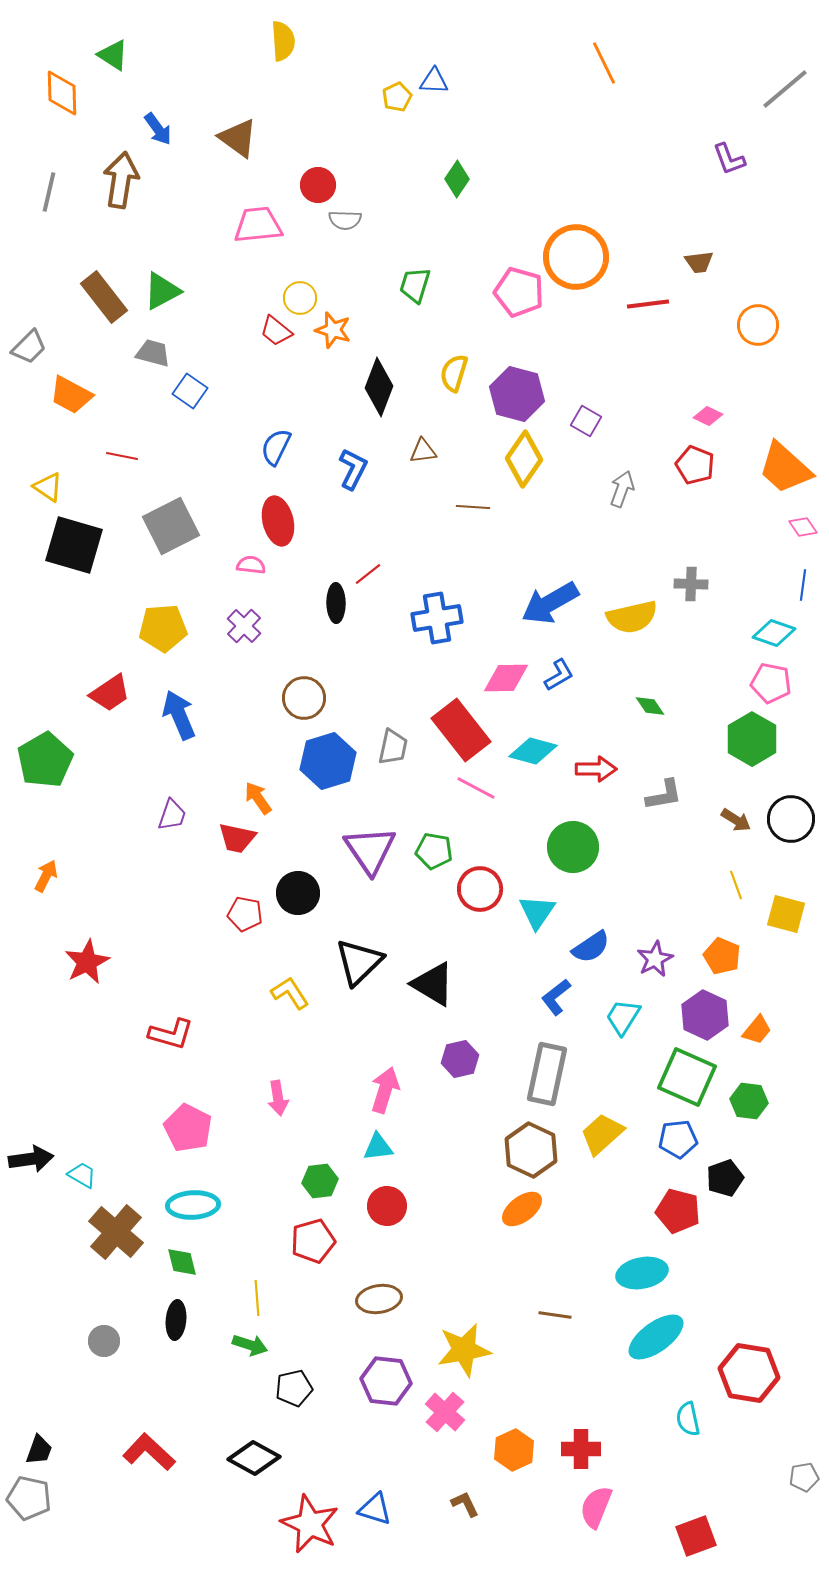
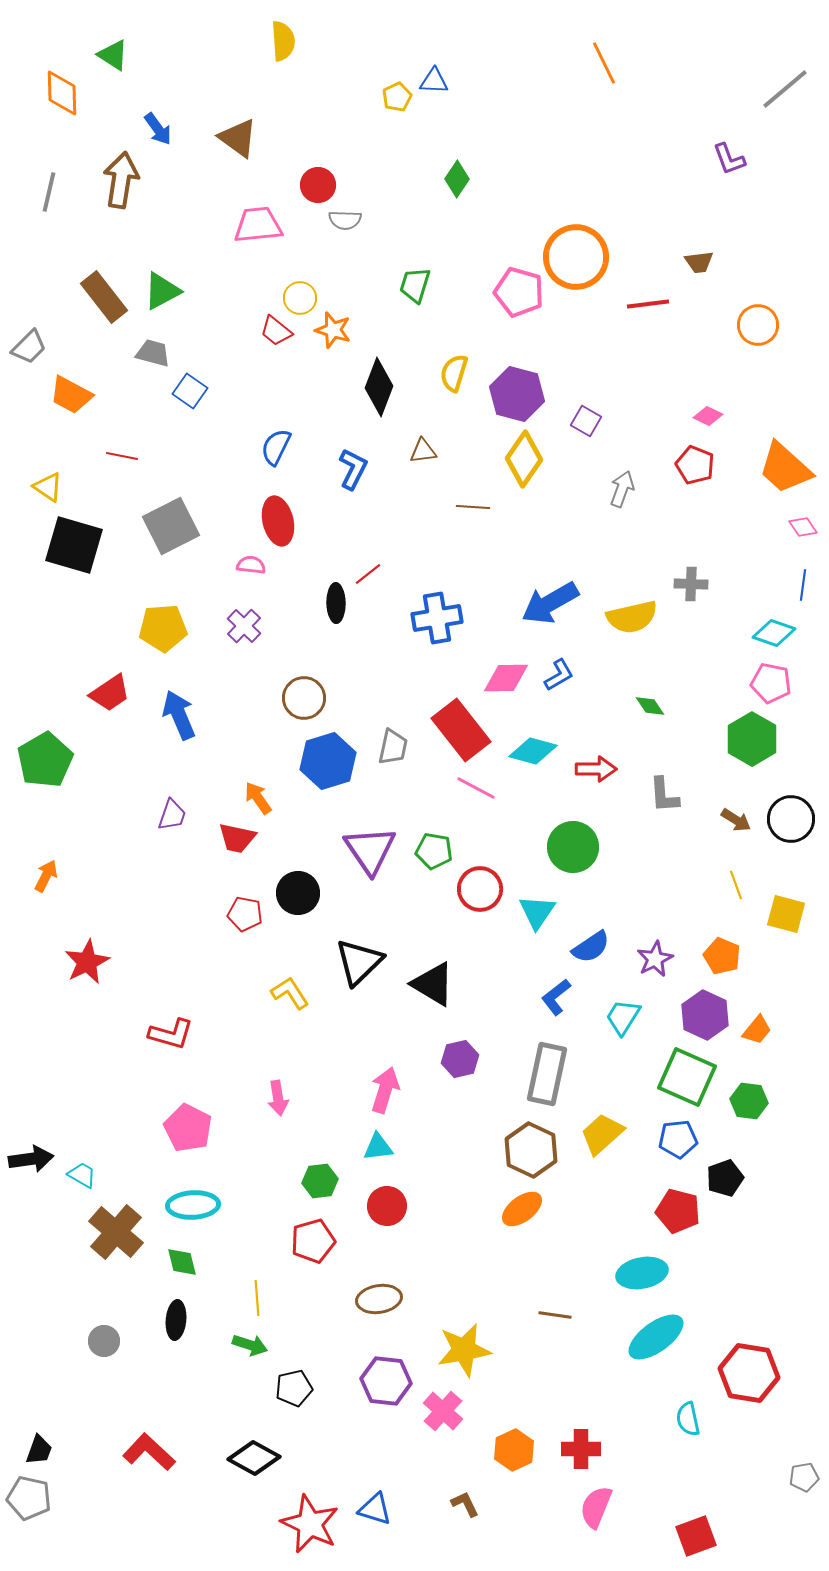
gray L-shape at (664, 795): rotated 96 degrees clockwise
pink cross at (445, 1412): moved 2 px left, 1 px up
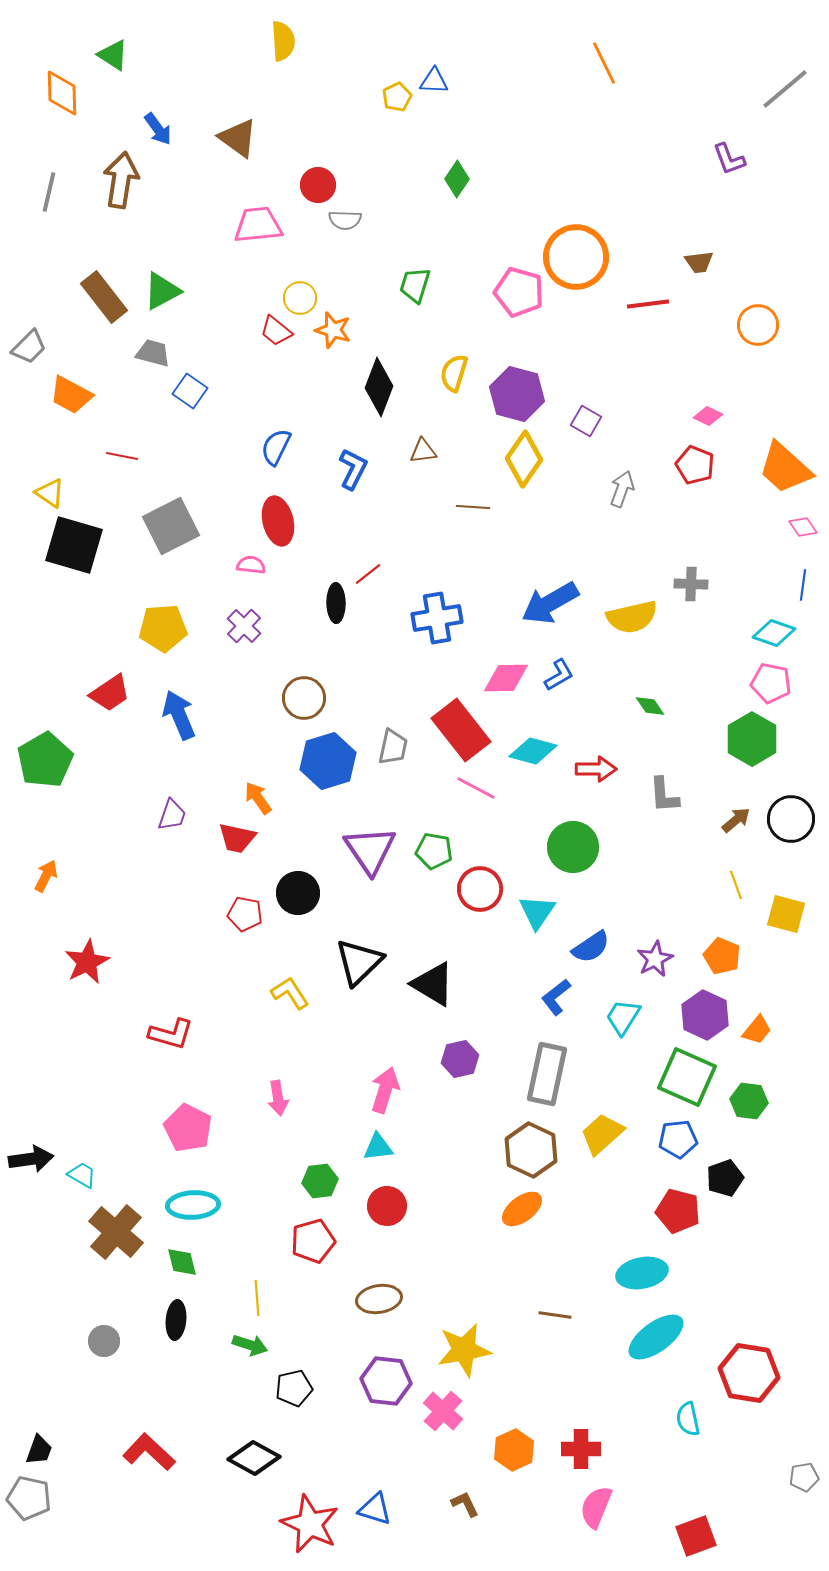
yellow triangle at (48, 487): moved 2 px right, 6 px down
brown arrow at (736, 820): rotated 72 degrees counterclockwise
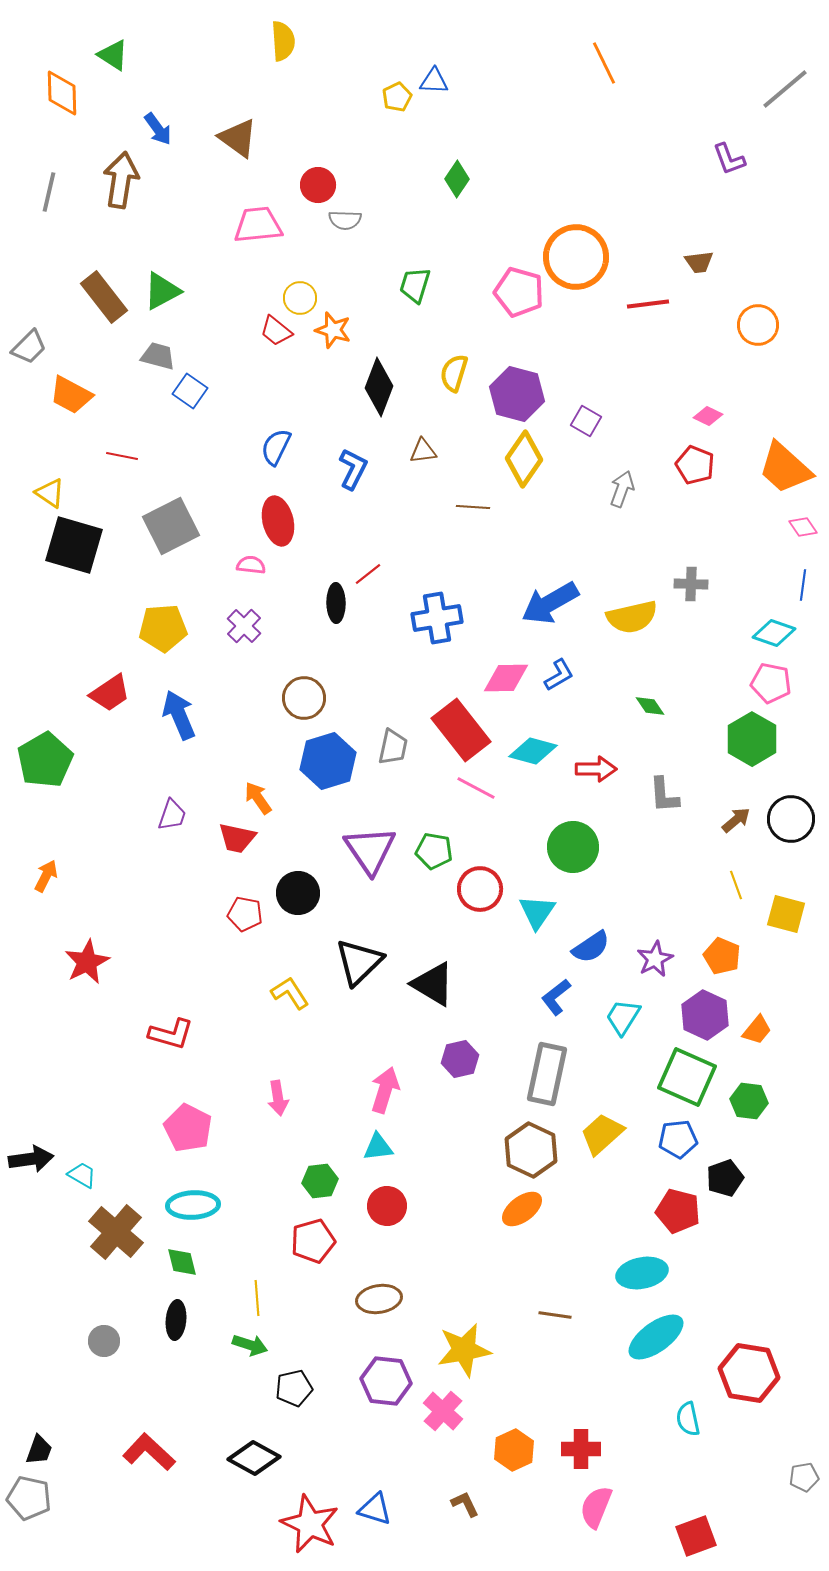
gray trapezoid at (153, 353): moved 5 px right, 3 px down
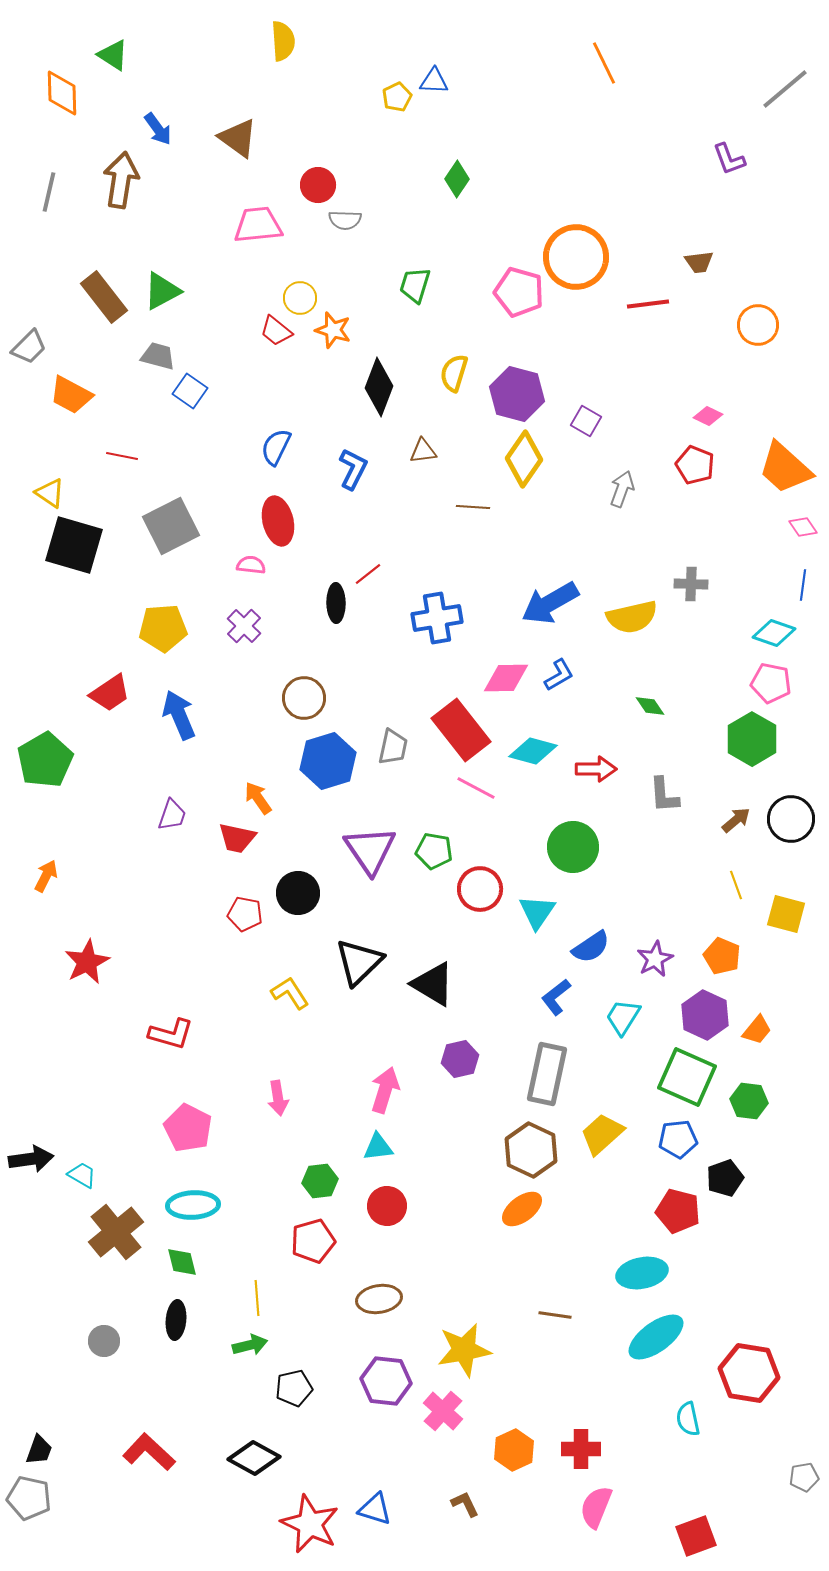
brown cross at (116, 1232): rotated 10 degrees clockwise
green arrow at (250, 1345): rotated 32 degrees counterclockwise
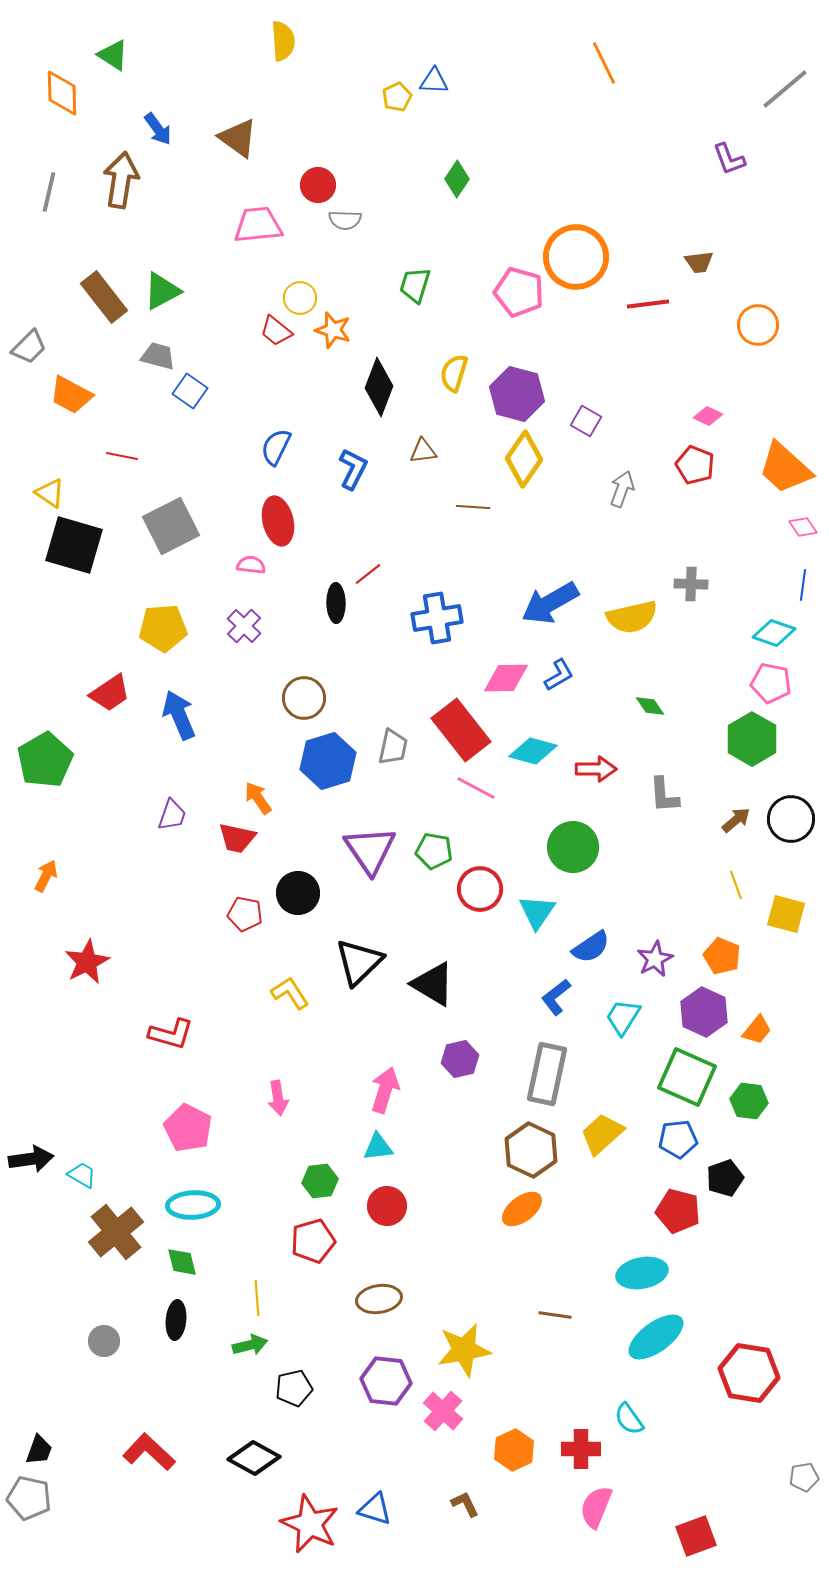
purple hexagon at (705, 1015): moved 1 px left, 3 px up
cyan semicircle at (688, 1419): moved 59 px left; rotated 24 degrees counterclockwise
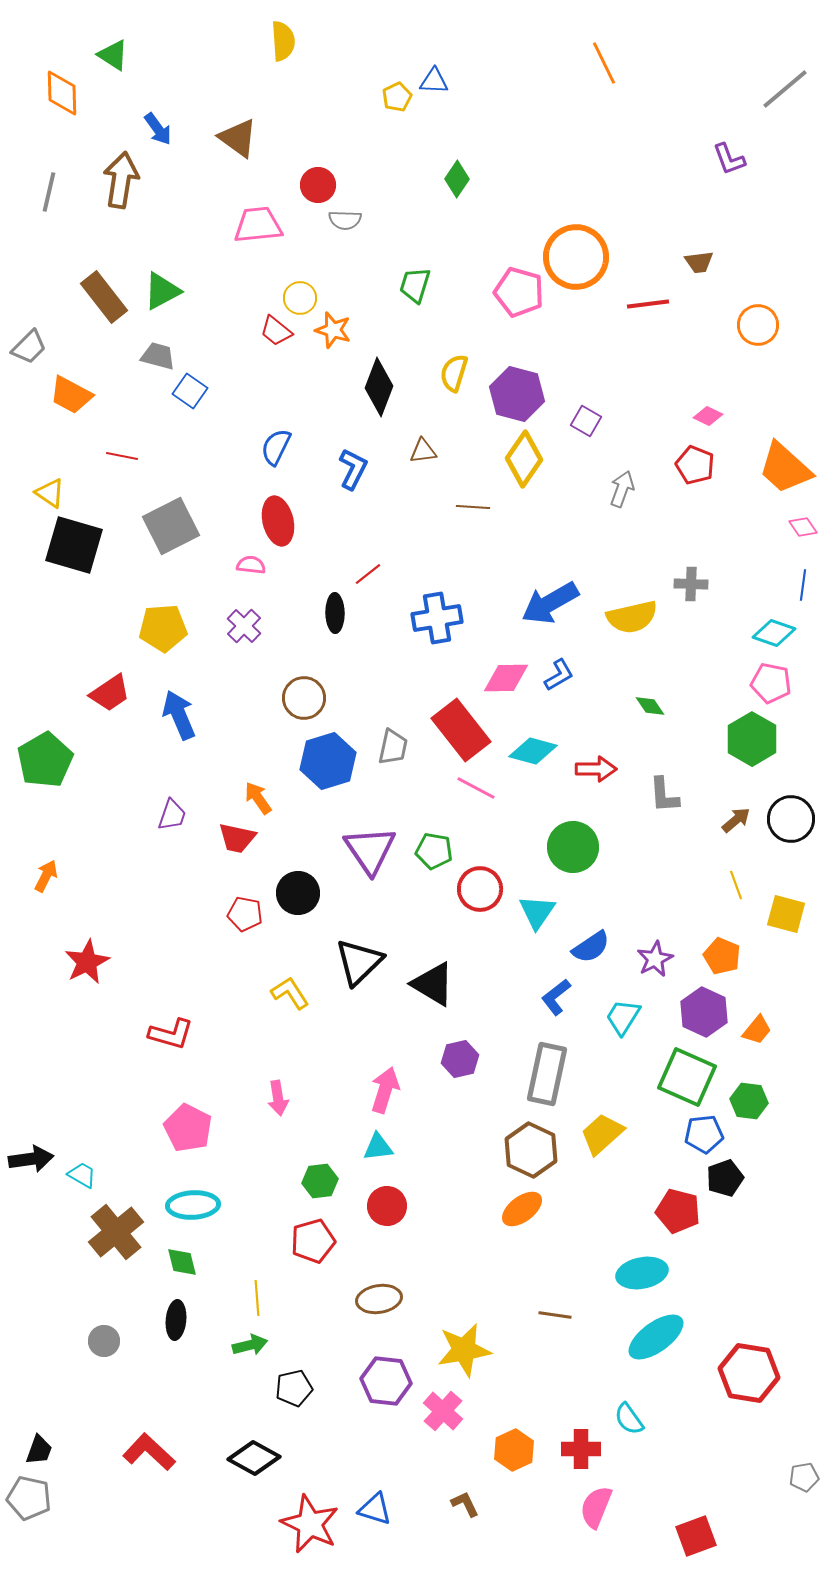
black ellipse at (336, 603): moved 1 px left, 10 px down
blue pentagon at (678, 1139): moved 26 px right, 5 px up
